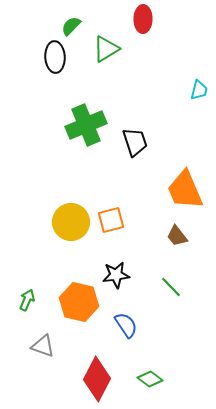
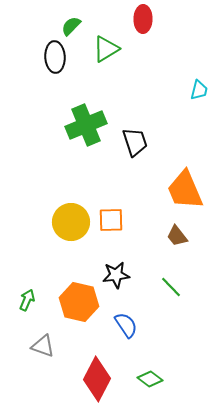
orange square: rotated 12 degrees clockwise
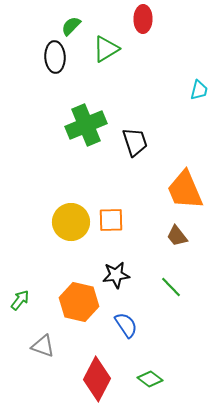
green arrow: moved 7 px left; rotated 15 degrees clockwise
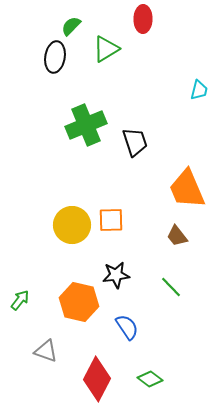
black ellipse: rotated 12 degrees clockwise
orange trapezoid: moved 2 px right, 1 px up
yellow circle: moved 1 px right, 3 px down
blue semicircle: moved 1 px right, 2 px down
gray triangle: moved 3 px right, 5 px down
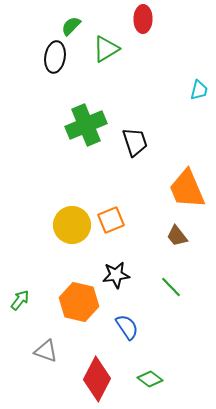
orange square: rotated 20 degrees counterclockwise
